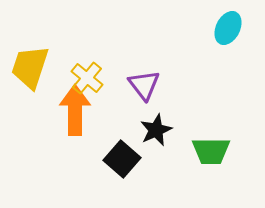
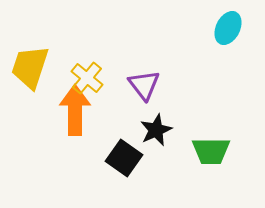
black square: moved 2 px right, 1 px up; rotated 6 degrees counterclockwise
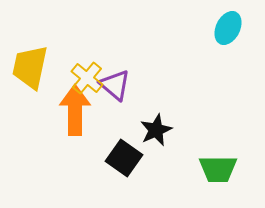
yellow trapezoid: rotated 6 degrees counterclockwise
purple triangle: moved 29 px left; rotated 12 degrees counterclockwise
green trapezoid: moved 7 px right, 18 px down
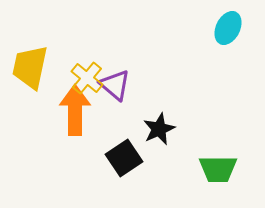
black star: moved 3 px right, 1 px up
black square: rotated 21 degrees clockwise
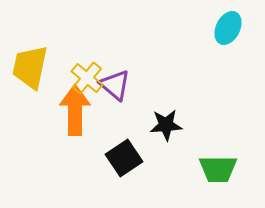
black star: moved 7 px right, 4 px up; rotated 20 degrees clockwise
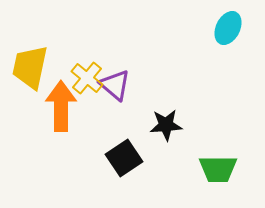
orange arrow: moved 14 px left, 4 px up
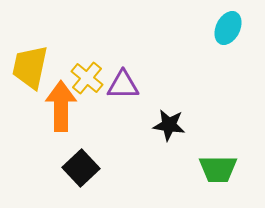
purple triangle: moved 8 px right; rotated 40 degrees counterclockwise
black star: moved 3 px right; rotated 12 degrees clockwise
black square: moved 43 px left, 10 px down; rotated 9 degrees counterclockwise
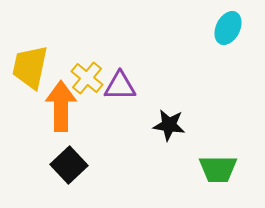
purple triangle: moved 3 px left, 1 px down
black square: moved 12 px left, 3 px up
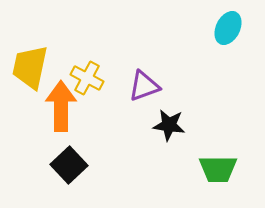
yellow cross: rotated 12 degrees counterclockwise
purple triangle: moved 24 px right; rotated 20 degrees counterclockwise
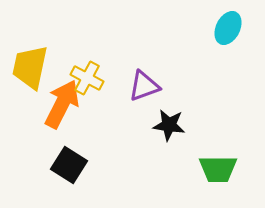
orange arrow: moved 1 px right, 2 px up; rotated 27 degrees clockwise
black square: rotated 15 degrees counterclockwise
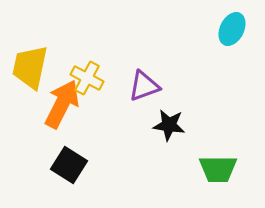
cyan ellipse: moved 4 px right, 1 px down
